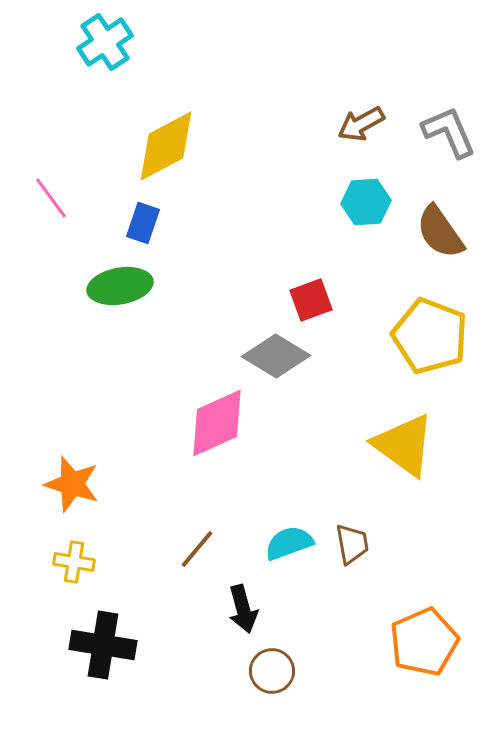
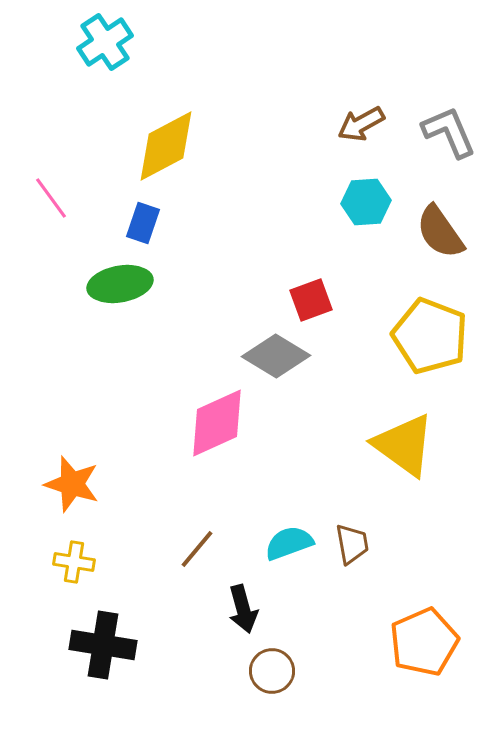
green ellipse: moved 2 px up
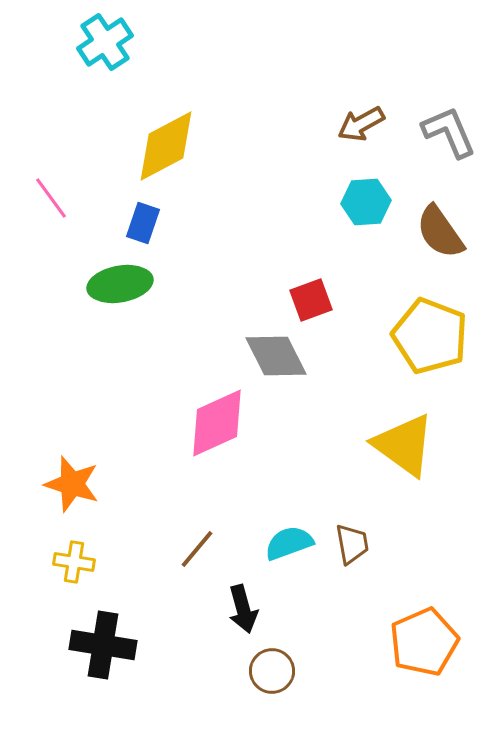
gray diamond: rotated 32 degrees clockwise
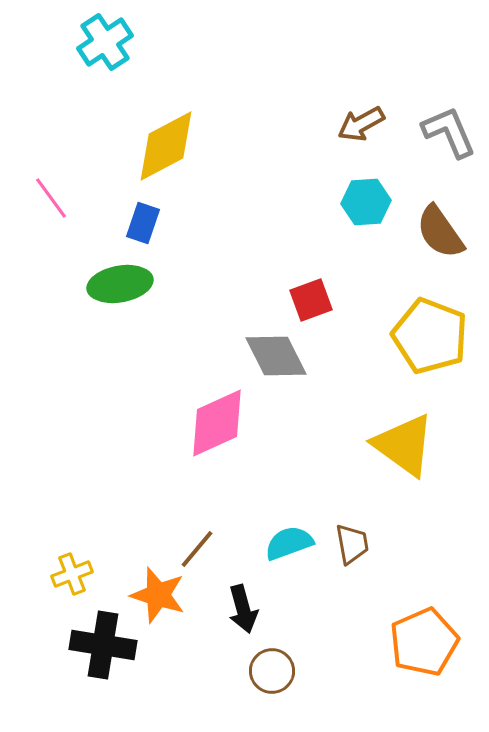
orange star: moved 86 px right, 111 px down
yellow cross: moved 2 px left, 12 px down; rotated 30 degrees counterclockwise
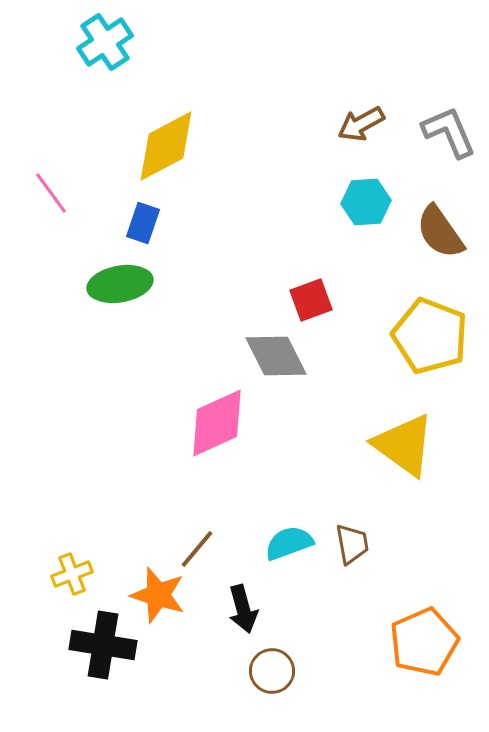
pink line: moved 5 px up
